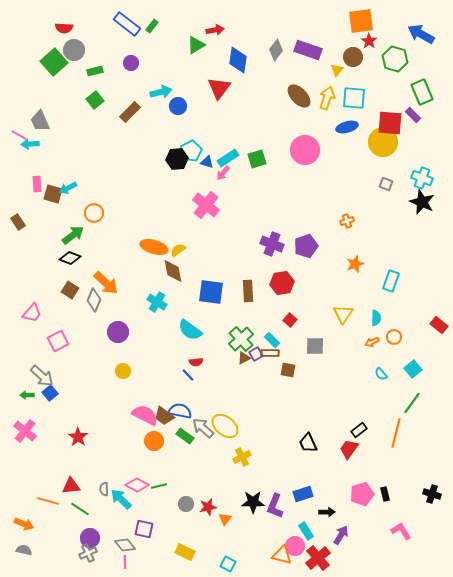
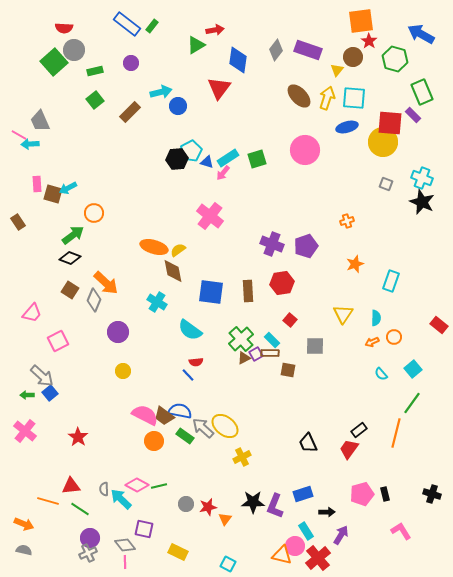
pink cross at (206, 205): moved 4 px right, 11 px down
yellow rectangle at (185, 552): moved 7 px left
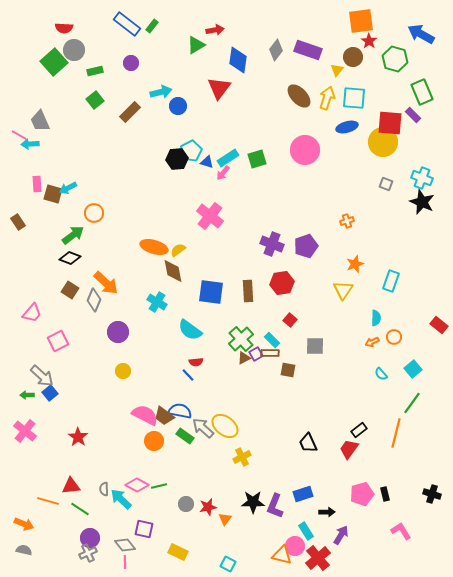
yellow triangle at (343, 314): moved 24 px up
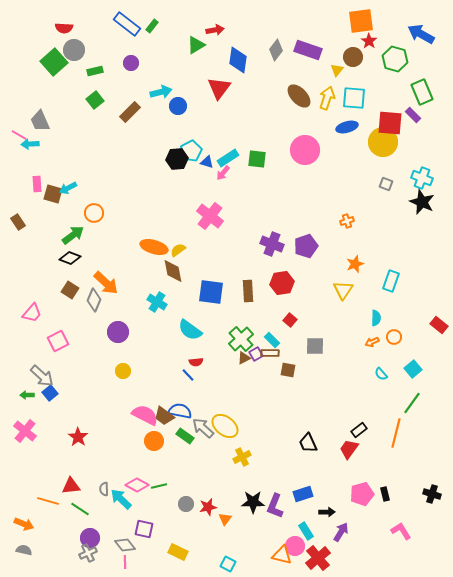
green square at (257, 159): rotated 24 degrees clockwise
purple arrow at (341, 535): moved 3 px up
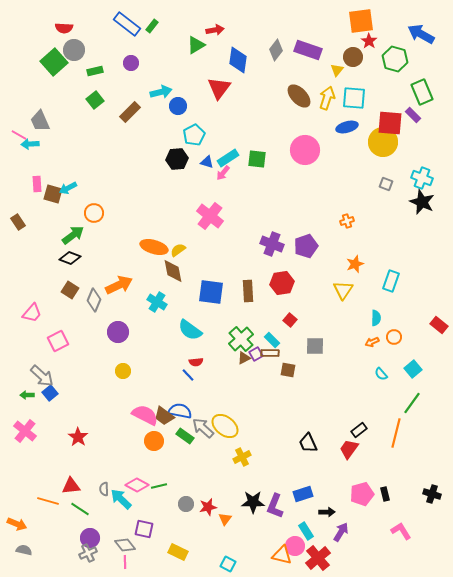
cyan pentagon at (191, 151): moved 3 px right, 16 px up
orange arrow at (106, 283): moved 13 px right, 2 px down; rotated 68 degrees counterclockwise
orange arrow at (24, 524): moved 7 px left
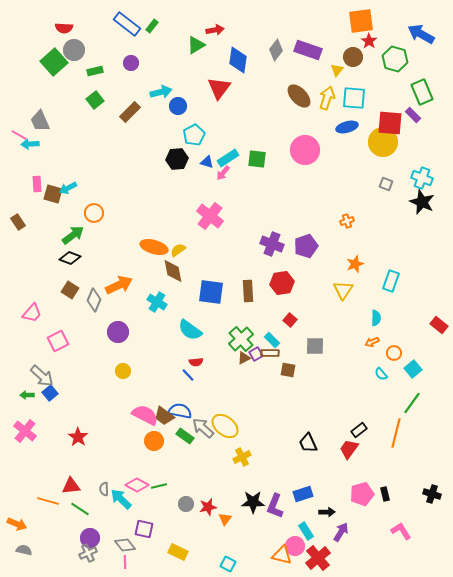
orange circle at (394, 337): moved 16 px down
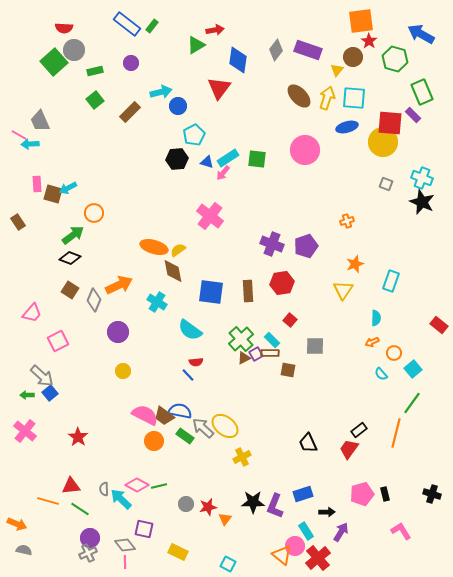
orange triangle at (282, 555): rotated 25 degrees clockwise
